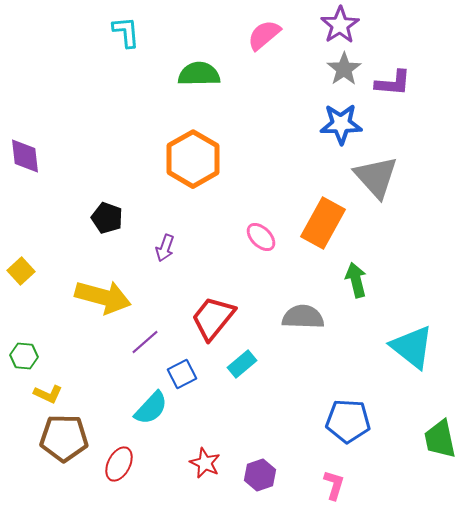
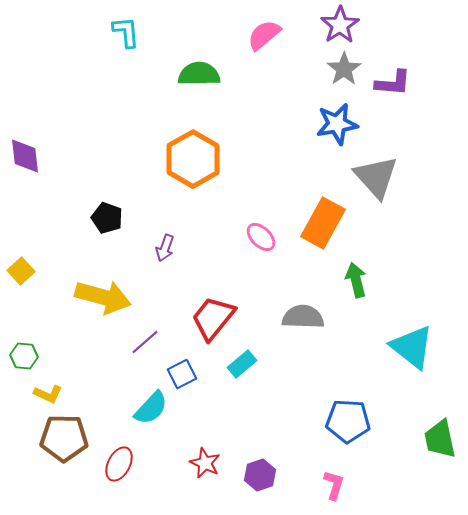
blue star: moved 4 px left; rotated 9 degrees counterclockwise
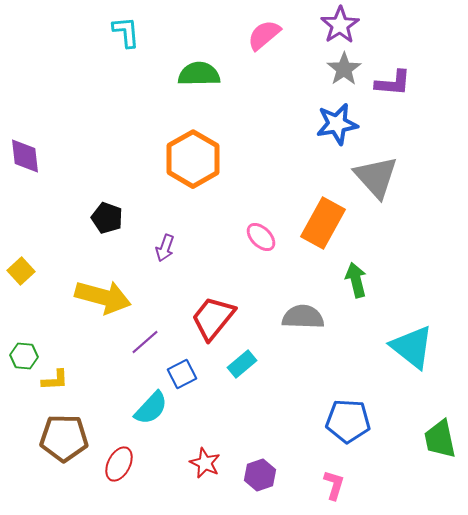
yellow L-shape: moved 7 px right, 14 px up; rotated 28 degrees counterclockwise
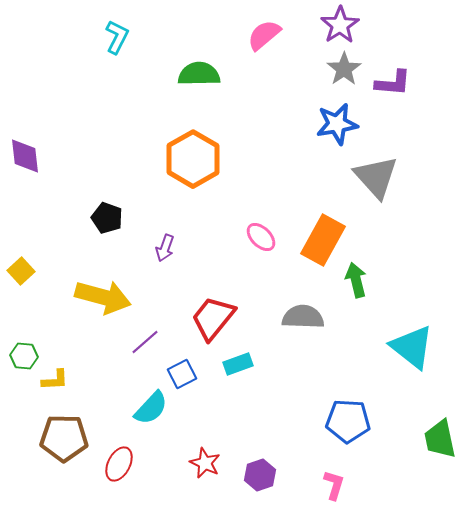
cyan L-shape: moved 9 px left, 5 px down; rotated 32 degrees clockwise
orange rectangle: moved 17 px down
cyan rectangle: moved 4 px left; rotated 20 degrees clockwise
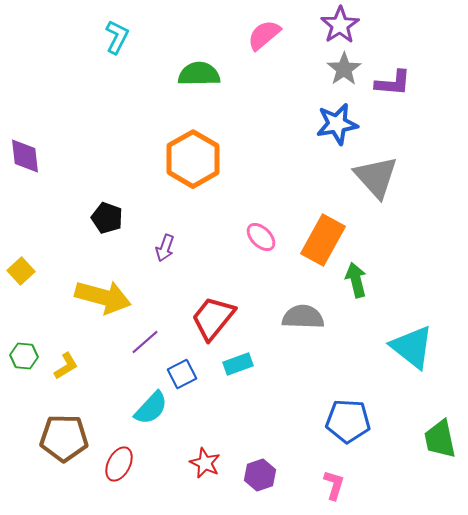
yellow L-shape: moved 11 px right, 14 px up; rotated 28 degrees counterclockwise
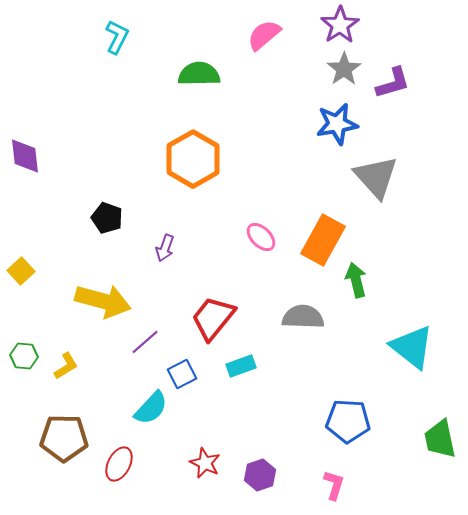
purple L-shape: rotated 21 degrees counterclockwise
yellow arrow: moved 4 px down
cyan rectangle: moved 3 px right, 2 px down
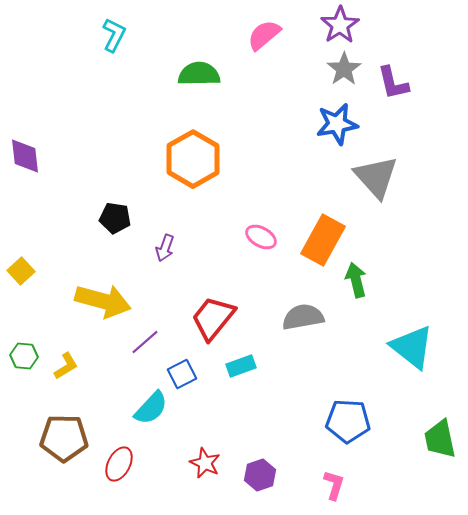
cyan L-shape: moved 3 px left, 2 px up
purple L-shape: rotated 93 degrees clockwise
black pentagon: moved 8 px right; rotated 12 degrees counterclockwise
pink ellipse: rotated 16 degrees counterclockwise
gray semicircle: rotated 12 degrees counterclockwise
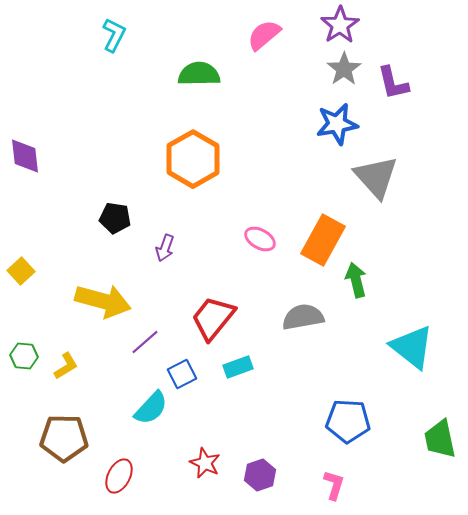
pink ellipse: moved 1 px left, 2 px down
cyan rectangle: moved 3 px left, 1 px down
red ellipse: moved 12 px down
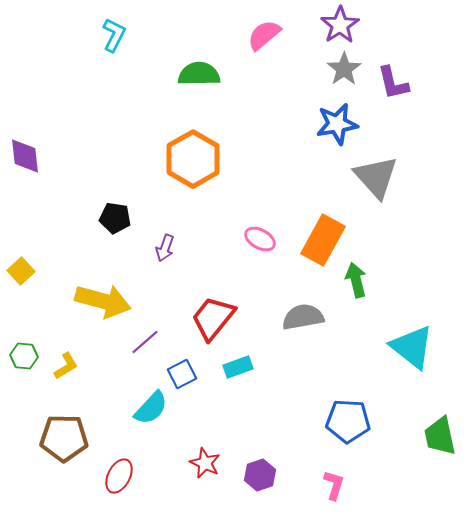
green trapezoid: moved 3 px up
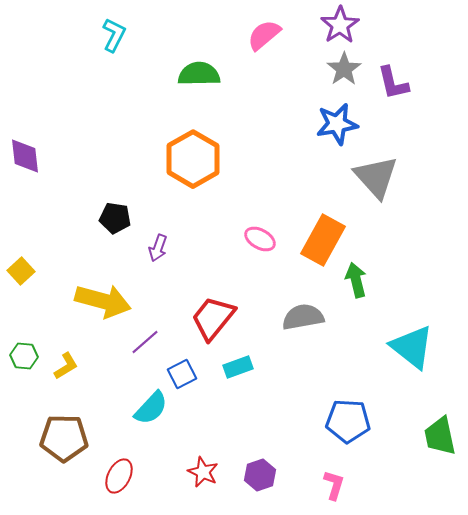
purple arrow: moved 7 px left
red star: moved 2 px left, 9 px down
